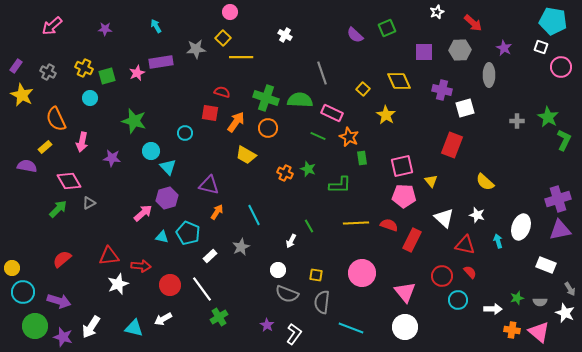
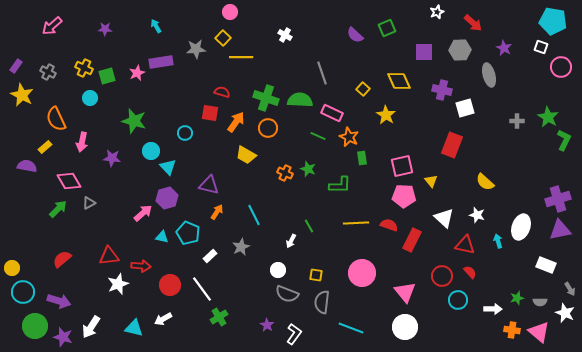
gray ellipse at (489, 75): rotated 15 degrees counterclockwise
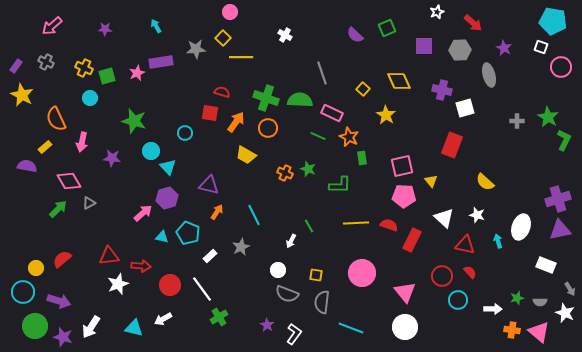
purple square at (424, 52): moved 6 px up
gray cross at (48, 72): moved 2 px left, 10 px up
yellow circle at (12, 268): moved 24 px right
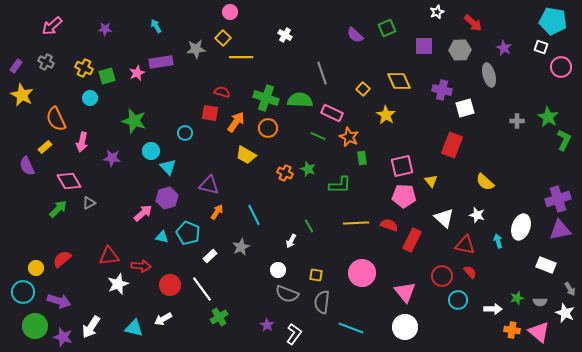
purple semicircle at (27, 166): rotated 126 degrees counterclockwise
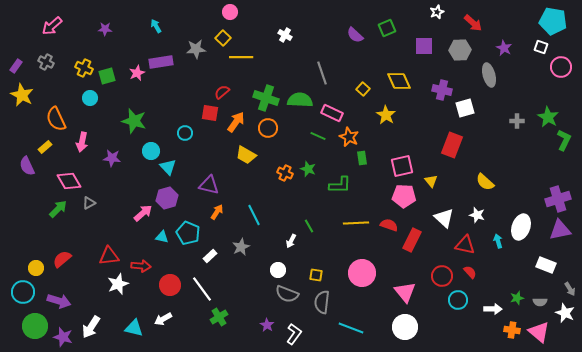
red semicircle at (222, 92): rotated 56 degrees counterclockwise
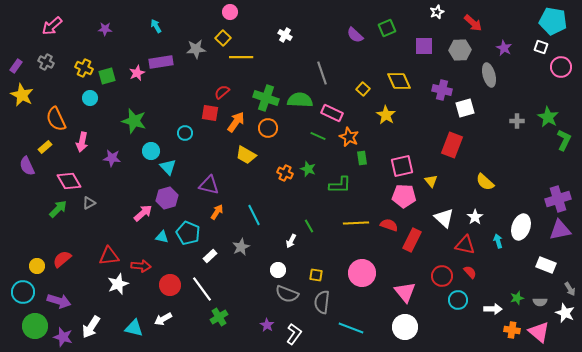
white star at (477, 215): moved 2 px left, 2 px down; rotated 21 degrees clockwise
yellow circle at (36, 268): moved 1 px right, 2 px up
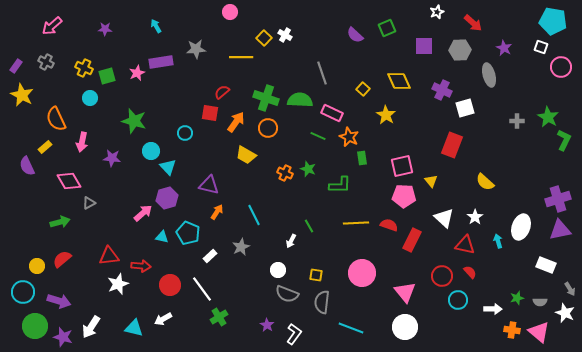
yellow square at (223, 38): moved 41 px right
purple cross at (442, 90): rotated 12 degrees clockwise
green arrow at (58, 209): moved 2 px right, 13 px down; rotated 30 degrees clockwise
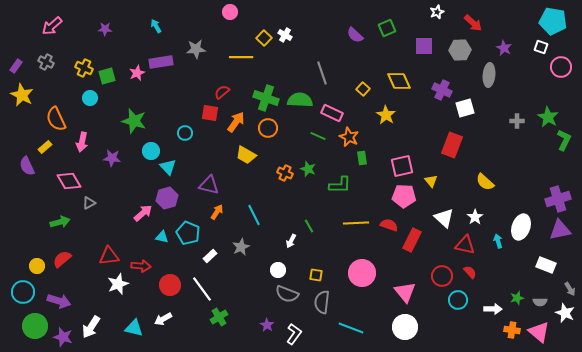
gray ellipse at (489, 75): rotated 20 degrees clockwise
